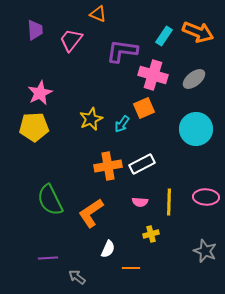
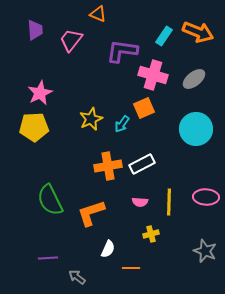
orange L-shape: rotated 16 degrees clockwise
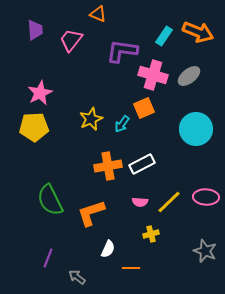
gray ellipse: moved 5 px left, 3 px up
yellow line: rotated 44 degrees clockwise
purple line: rotated 66 degrees counterclockwise
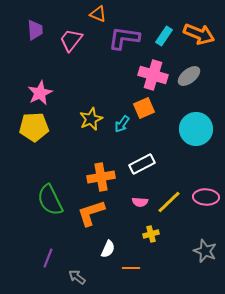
orange arrow: moved 1 px right, 2 px down
purple L-shape: moved 2 px right, 13 px up
orange cross: moved 7 px left, 11 px down
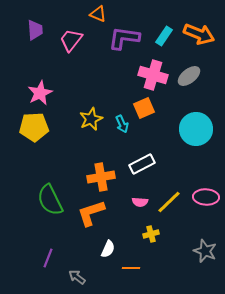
cyan arrow: rotated 60 degrees counterclockwise
